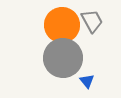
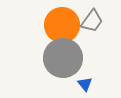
gray trapezoid: rotated 65 degrees clockwise
blue triangle: moved 2 px left, 3 px down
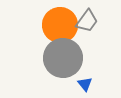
gray trapezoid: moved 5 px left
orange circle: moved 2 px left
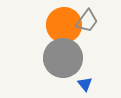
orange circle: moved 4 px right
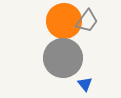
orange circle: moved 4 px up
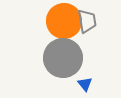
gray trapezoid: rotated 45 degrees counterclockwise
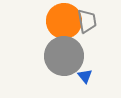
gray circle: moved 1 px right, 2 px up
blue triangle: moved 8 px up
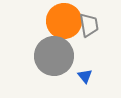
gray trapezoid: moved 2 px right, 4 px down
gray circle: moved 10 px left
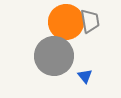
orange circle: moved 2 px right, 1 px down
gray trapezoid: moved 1 px right, 4 px up
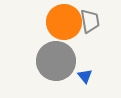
orange circle: moved 2 px left
gray circle: moved 2 px right, 5 px down
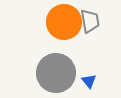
gray circle: moved 12 px down
blue triangle: moved 4 px right, 5 px down
